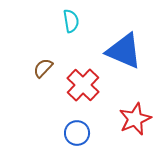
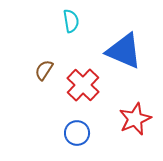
brown semicircle: moved 1 px right, 2 px down; rotated 10 degrees counterclockwise
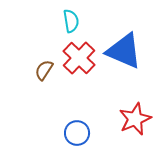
red cross: moved 4 px left, 27 px up
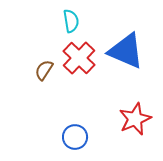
blue triangle: moved 2 px right
blue circle: moved 2 px left, 4 px down
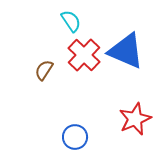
cyan semicircle: rotated 25 degrees counterclockwise
red cross: moved 5 px right, 3 px up
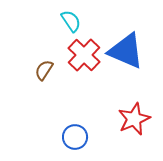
red star: moved 1 px left
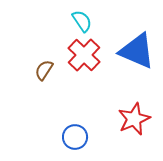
cyan semicircle: moved 11 px right
blue triangle: moved 11 px right
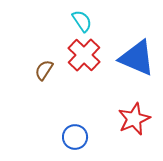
blue triangle: moved 7 px down
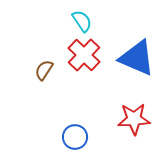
red star: rotated 20 degrees clockwise
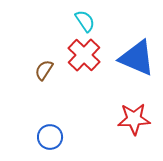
cyan semicircle: moved 3 px right
blue circle: moved 25 px left
